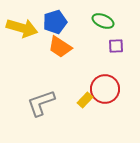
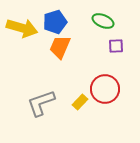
orange trapezoid: rotated 80 degrees clockwise
yellow rectangle: moved 5 px left, 2 px down
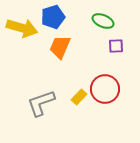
blue pentagon: moved 2 px left, 5 px up
yellow rectangle: moved 1 px left, 5 px up
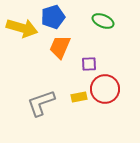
purple square: moved 27 px left, 18 px down
yellow rectangle: rotated 35 degrees clockwise
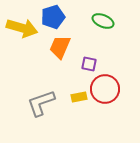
purple square: rotated 14 degrees clockwise
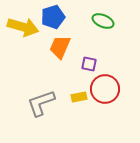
yellow arrow: moved 1 px right, 1 px up
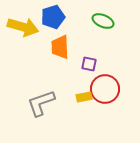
orange trapezoid: rotated 25 degrees counterclockwise
yellow rectangle: moved 5 px right
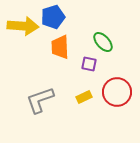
green ellipse: moved 21 px down; rotated 25 degrees clockwise
yellow arrow: moved 1 px up; rotated 12 degrees counterclockwise
red circle: moved 12 px right, 3 px down
yellow rectangle: rotated 14 degrees counterclockwise
gray L-shape: moved 1 px left, 3 px up
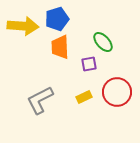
blue pentagon: moved 4 px right, 2 px down
purple square: rotated 21 degrees counterclockwise
gray L-shape: rotated 8 degrees counterclockwise
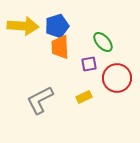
blue pentagon: moved 7 px down
red circle: moved 14 px up
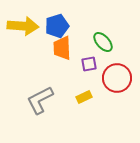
orange trapezoid: moved 2 px right, 1 px down
